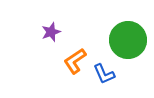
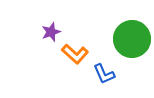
green circle: moved 4 px right, 1 px up
orange L-shape: moved 7 px up; rotated 104 degrees counterclockwise
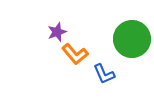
purple star: moved 6 px right
orange L-shape: rotated 8 degrees clockwise
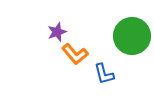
green circle: moved 3 px up
blue L-shape: rotated 10 degrees clockwise
